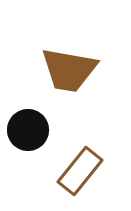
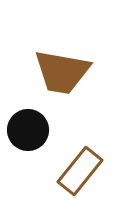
brown trapezoid: moved 7 px left, 2 px down
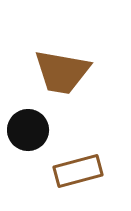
brown rectangle: moved 2 px left; rotated 36 degrees clockwise
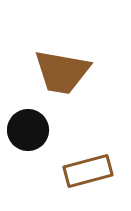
brown rectangle: moved 10 px right
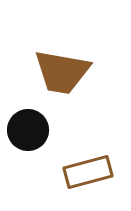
brown rectangle: moved 1 px down
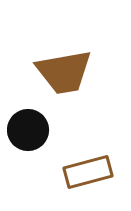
brown trapezoid: moved 2 px right; rotated 20 degrees counterclockwise
